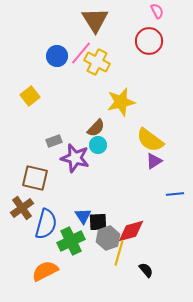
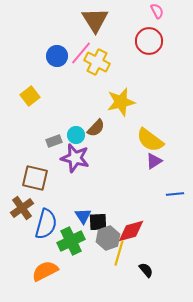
cyan circle: moved 22 px left, 10 px up
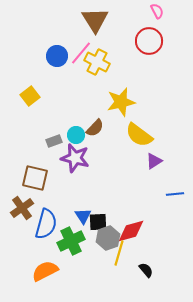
brown semicircle: moved 1 px left
yellow semicircle: moved 11 px left, 5 px up
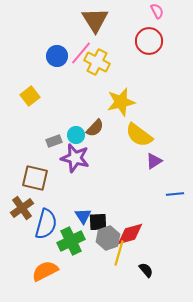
red diamond: moved 1 px left, 3 px down
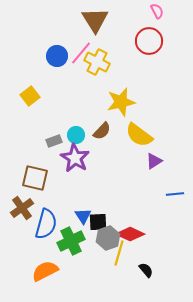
brown semicircle: moved 7 px right, 3 px down
purple star: rotated 16 degrees clockwise
red diamond: rotated 40 degrees clockwise
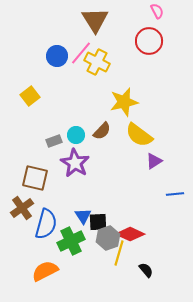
yellow star: moved 3 px right
purple star: moved 5 px down
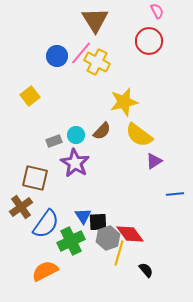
brown cross: moved 1 px left, 1 px up
blue semicircle: rotated 20 degrees clockwise
red diamond: rotated 28 degrees clockwise
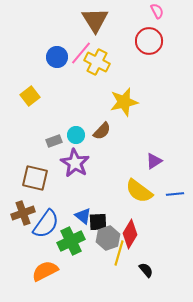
blue circle: moved 1 px down
yellow semicircle: moved 56 px down
brown cross: moved 2 px right, 6 px down; rotated 15 degrees clockwise
blue triangle: rotated 18 degrees counterclockwise
red diamond: rotated 68 degrees clockwise
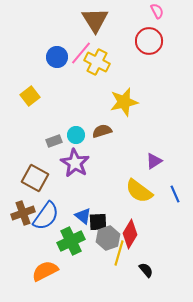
brown semicircle: rotated 150 degrees counterclockwise
brown square: rotated 16 degrees clockwise
blue line: rotated 72 degrees clockwise
blue semicircle: moved 8 px up
